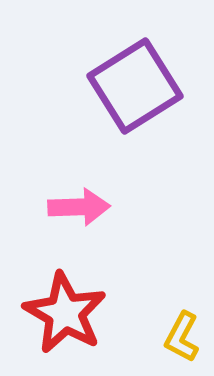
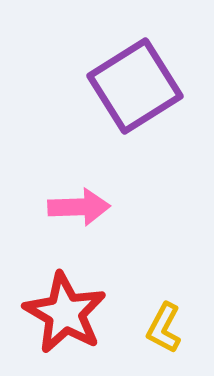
yellow L-shape: moved 18 px left, 9 px up
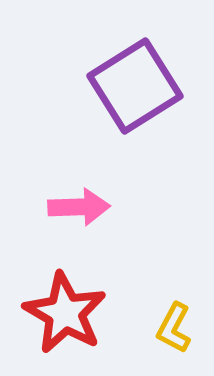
yellow L-shape: moved 10 px right
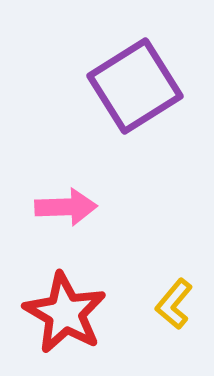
pink arrow: moved 13 px left
yellow L-shape: moved 24 px up; rotated 12 degrees clockwise
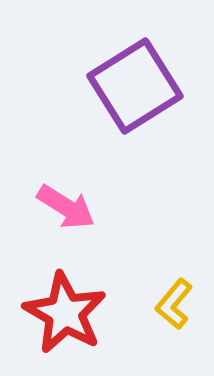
pink arrow: rotated 34 degrees clockwise
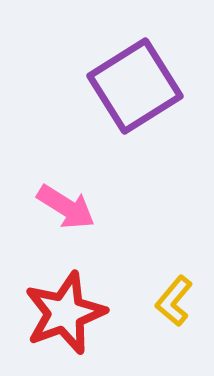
yellow L-shape: moved 3 px up
red star: rotated 22 degrees clockwise
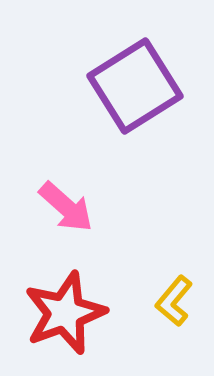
pink arrow: rotated 10 degrees clockwise
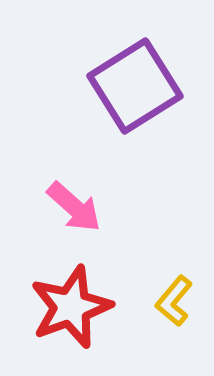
pink arrow: moved 8 px right
red star: moved 6 px right, 6 px up
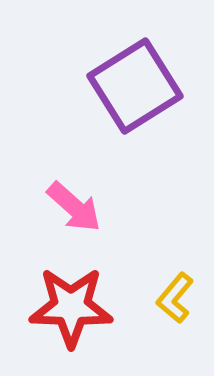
yellow L-shape: moved 1 px right, 3 px up
red star: rotated 22 degrees clockwise
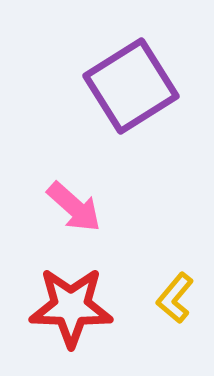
purple square: moved 4 px left
